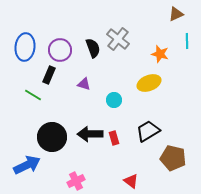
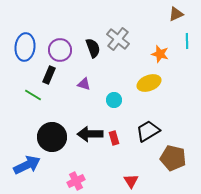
red triangle: rotated 21 degrees clockwise
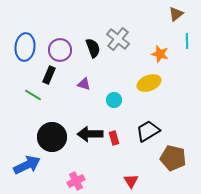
brown triangle: rotated 14 degrees counterclockwise
